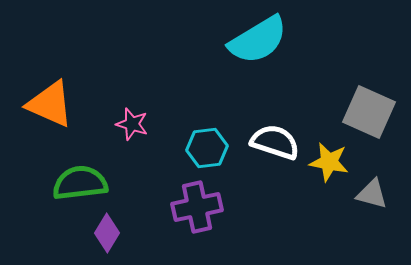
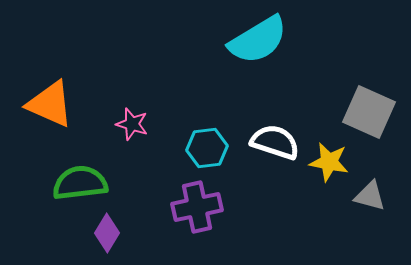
gray triangle: moved 2 px left, 2 px down
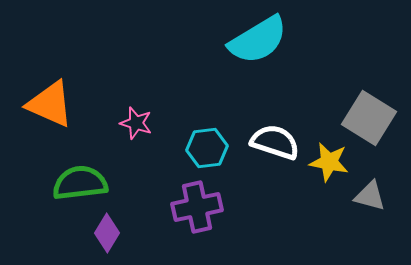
gray square: moved 6 px down; rotated 8 degrees clockwise
pink star: moved 4 px right, 1 px up
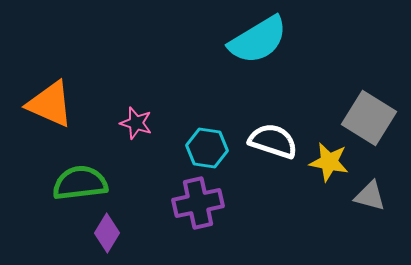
white semicircle: moved 2 px left, 1 px up
cyan hexagon: rotated 15 degrees clockwise
purple cross: moved 1 px right, 4 px up
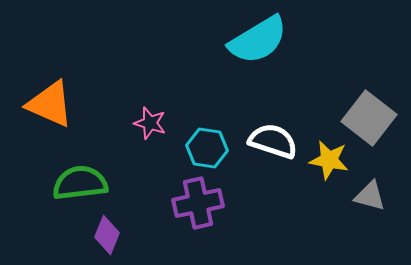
gray square: rotated 6 degrees clockwise
pink star: moved 14 px right
yellow star: moved 2 px up
purple diamond: moved 2 px down; rotated 9 degrees counterclockwise
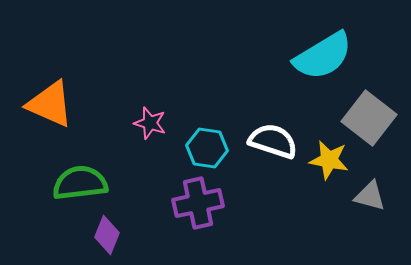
cyan semicircle: moved 65 px right, 16 px down
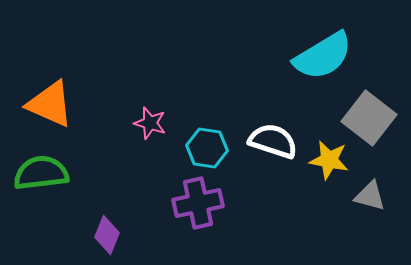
green semicircle: moved 39 px left, 10 px up
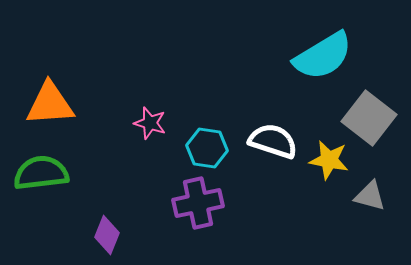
orange triangle: rotated 28 degrees counterclockwise
